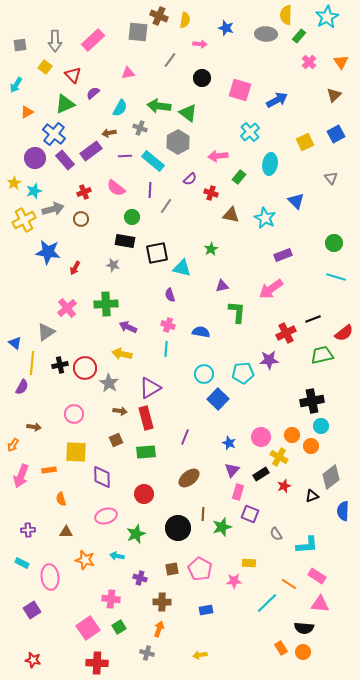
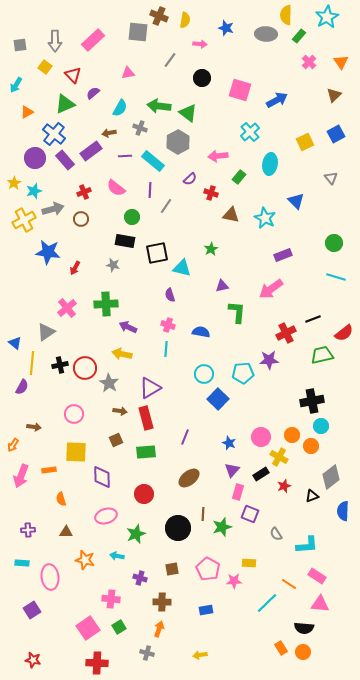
cyan rectangle at (22, 563): rotated 24 degrees counterclockwise
pink pentagon at (200, 569): moved 8 px right
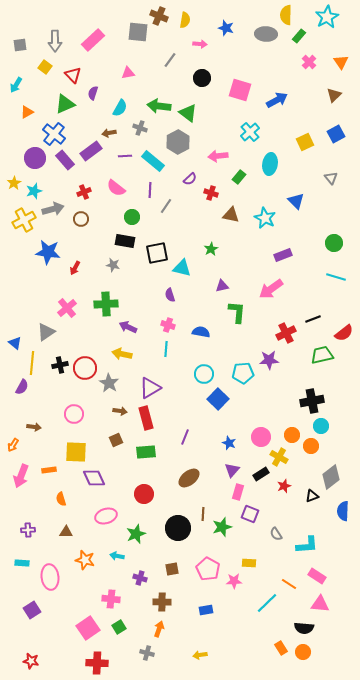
purple semicircle at (93, 93): rotated 32 degrees counterclockwise
purple diamond at (102, 477): moved 8 px left, 1 px down; rotated 25 degrees counterclockwise
red star at (33, 660): moved 2 px left, 1 px down
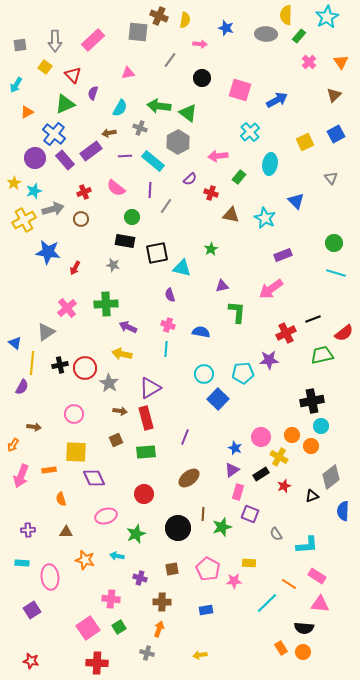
cyan line at (336, 277): moved 4 px up
blue star at (229, 443): moved 6 px right, 5 px down
purple triangle at (232, 470): rotated 14 degrees clockwise
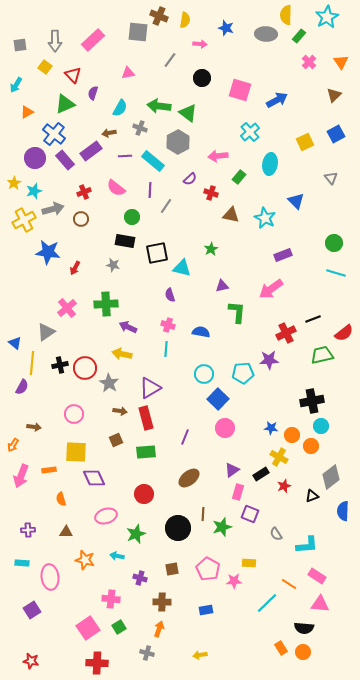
pink circle at (261, 437): moved 36 px left, 9 px up
blue star at (235, 448): moved 36 px right, 20 px up; rotated 16 degrees counterclockwise
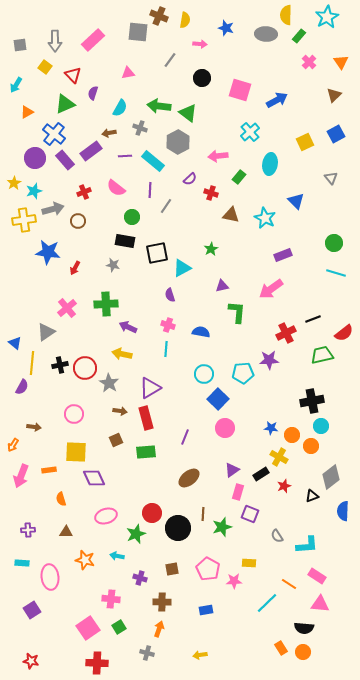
brown circle at (81, 219): moved 3 px left, 2 px down
yellow cross at (24, 220): rotated 20 degrees clockwise
cyan triangle at (182, 268): rotated 42 degrees counterclockwise
red circle at (144, 494): moved 8 px right, 19 px down
gray semicircle at (276, 534): moved 1 px right, 2 px down
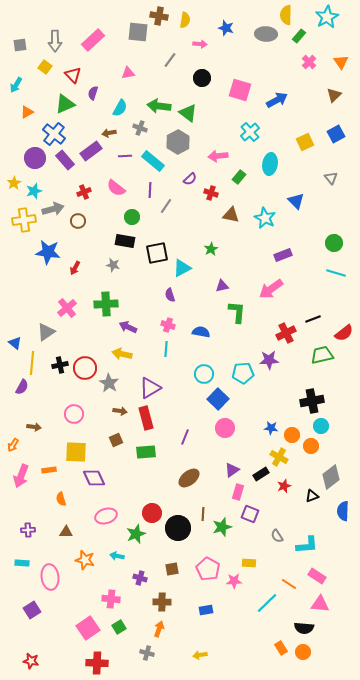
brown cross at (159, 16): rotated 12 degrees counterclockwise
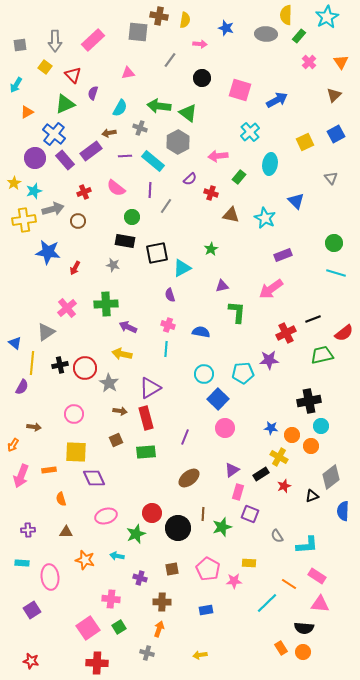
black cross at (312, 401): moved 3 px left
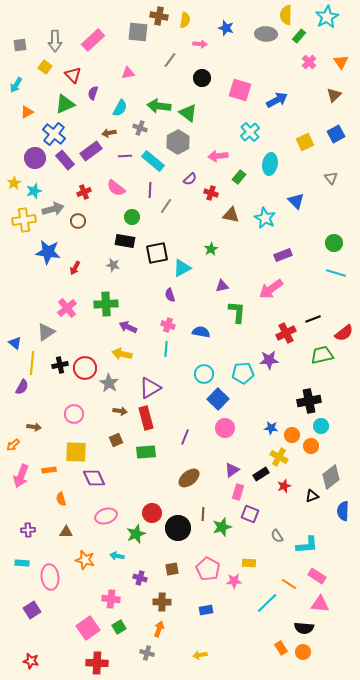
orange arrow at (13, 445): rotated 16 degrees clockwise
